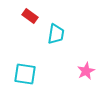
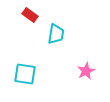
red rectangle: moved 1 px up
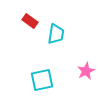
red rectangle: moved 6 px down
cyan square: moved 17 px right, 6 px down; rotated 20 degrees counterclockwise
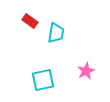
cyan trapezoid: moved 1 px up
cyan square: moved 1 px right
